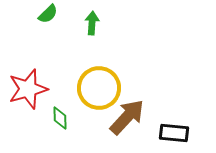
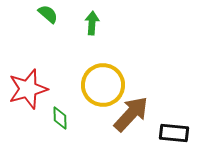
green semicircle: rotated 95 degrees counterclockwise
yellow circle: moved 4 px right, 3 px up
brown arrow: moved 4 px right, 3 px up
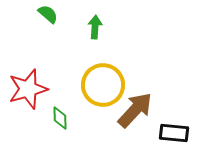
green arrow: moved 3 px right, 4 px down
brown arrow: moved 4 px right, 4 px up
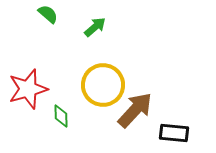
green arrow: rotated 45 degrees clockwise
green diamond: moved 1 px right, 2 px up
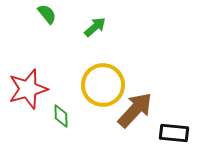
green semicircle: moved 1 px left; rotated 10 degrees clockwise
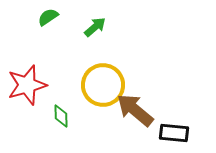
green semicircle: moved 1 px right, 3 px down; rotated 85 degrees counterclockwise
red star: moved 1 px left, 4 px up
brown arrow: rotated 93 degrees counterclockwise
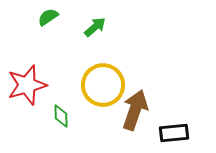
brown arrow: rotated 69 degrees clockwise
black rectangle: rotated 12 degrees counterclockwise
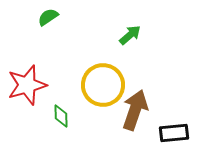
green arrow: moved 35 px right, 8 px down
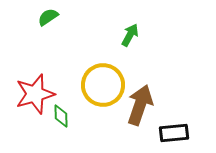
green arrow: rotated 20 degrees counterclockwise
red star: moved 8 px right, 9 px down
brown arrow: moved 5 px right, 5 px up
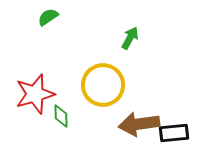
green arrow: moved 3 px down
brown arrow: moved 1 px left, 19 px down; rotated 117 degrees counterclockwise
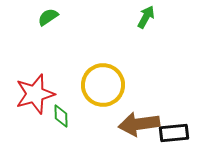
green arrow: moved 16 px right, 21 px up
